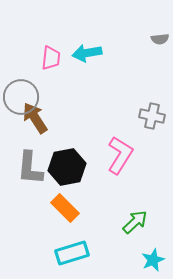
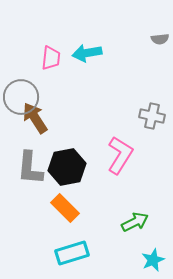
green arrow: rotated 16 degrees clockwise
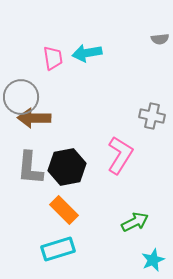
pink trapezoid: moved 2 px right; rotated 15 degrees counterclockwise
brown arrow: moved 1 px left; rotated 56 degrees counterclockwise
orange rectangle: moved 1 px left, 2 px down
cyan rectangle: moved 14 px left, 4 px up
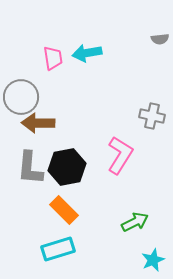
brown arrow: moved 4 px right, 5 px down
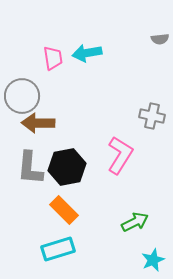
gray circle: moved 1 px right, 1 px up
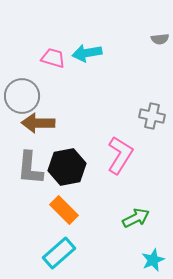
pink trapezoid: rotated 65 degrees counterclockwise
green arrow: moved 1 px right, 4 px up
cyan rectangle: moved 1 px right, 4 px down; rotated 24 degrees counterclockwise
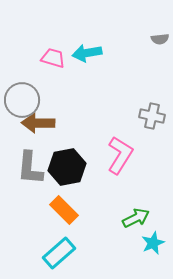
gray circle: moved 4 px down
cyan star: moved 17 px up
